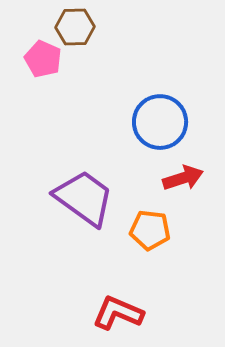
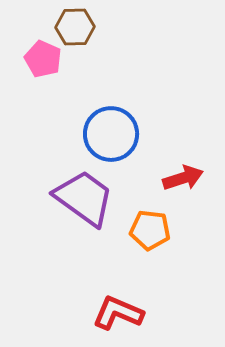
blue circle: moved 49 px left, 12 px down
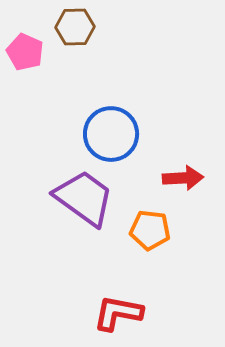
pink pentagon: moved 18 px left, 7 px up
red arrow: rotated 15 degrees clockwise
red L-shape: rotated 12 degrees counterclockwise
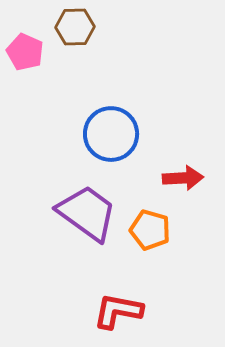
purple trapezoid: moved 3 px right, 15 px down
orange pentagon: rotated 9 degrees clockwise
red L-shape: moved 2 px up
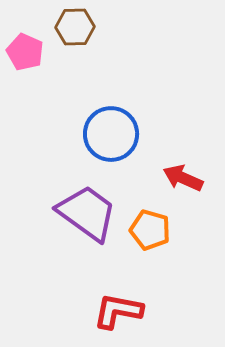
red arrow: rotated 153 degrees counterclockwise
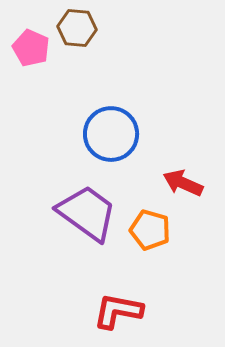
brown hexagon: moved 2 px right, 1 px down; rotated 6 degrees clockwise
pink pentagon: moved 6 px right, 4 px up
red arrow: moved 5 px down
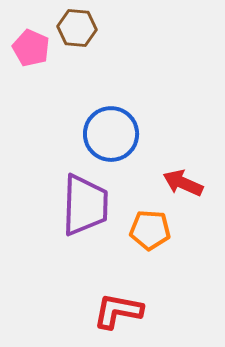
purple trapezoid: moved 2 px left, 8 px up; rotated 56 degrees clockwise
orange pentagon: rotated 12 degrees counterclockwise
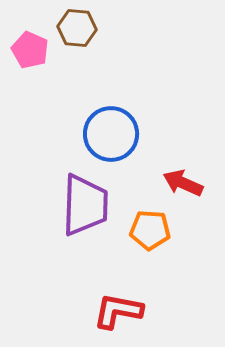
pink pentagon: moved 1 px left, 2 px down
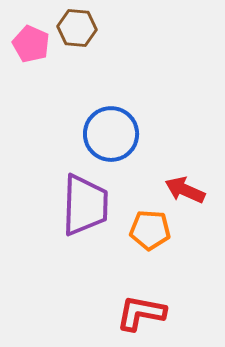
pink pentagon: moved 1 px right, 6 px up
red arrow: moved 2 px right, 7 px down
red L-shape: moved 23 px right, 2 px down
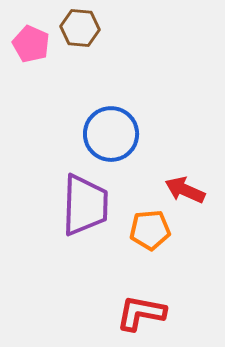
brown hexagon: moved 3 px right
orange pentagon: rotated 9 degrees counterclockwise
